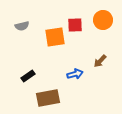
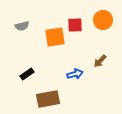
black rectangle: moved 1 px left, 2 px up
brown rectangle: moved 1 px down
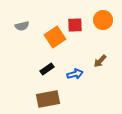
orange square: rotated 25 degrees counterclockwise
black rectangle: moved 20 px right, 5 px up
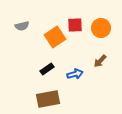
orange circle: moved 2 px left, 8 px down
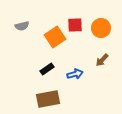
brown arrow: moved 2 px right, 1 px up
